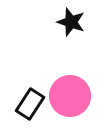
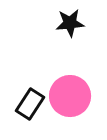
black star: moved 1 px left, 1 px down; rotated 24 degrees counterclockwise
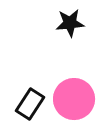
pink circle: moved 4 px right, 3 px down
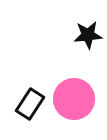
black star: moved 18 px right, 12 px down
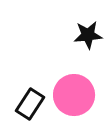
pink circle: moved 4 px up
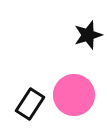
black star: rotated 12 degrees counterclockwise
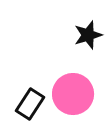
pink circle: moved 1 px left, 1 px up
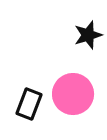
black rectangle: moved 1 px left; rotated 12 degrees counterclockwise
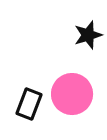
pink circle: moved 1 px left
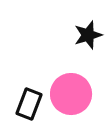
pink circle: moved 1 px left
